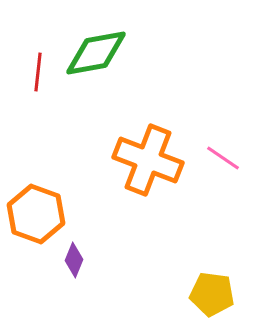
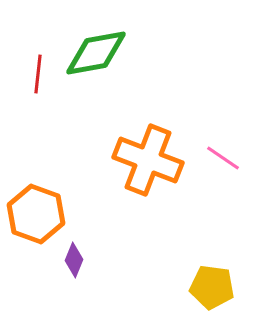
red line: moved 2 px down
yellow pentagon: moved 7 px up
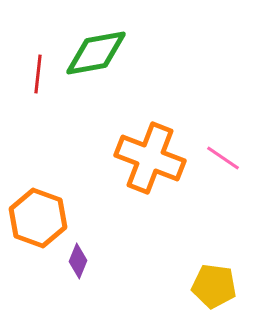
orange cross: moved 2 px right, 2 px up
orange hexagon: moved 2 px right, 4 px down
purple diamond: moved 4 px right, 1 px down
yellow pentagon: moved 2 px right, 1 px up
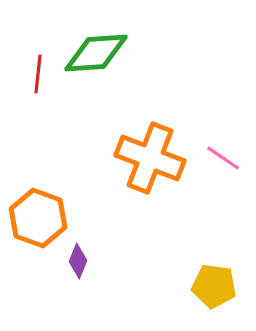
green diamond: rotated 6 degrees clockwise
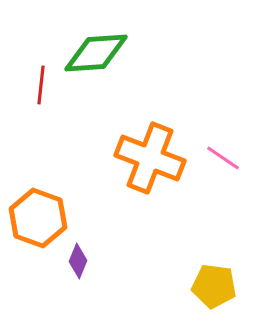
red line: moved 3 px right, 11 px down
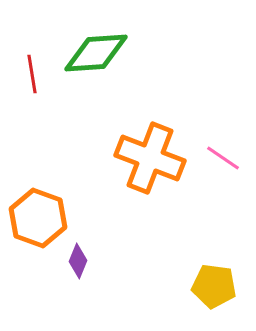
red line: moved 9 px left, 11 px up; rotated 15 degrees counterclockwise
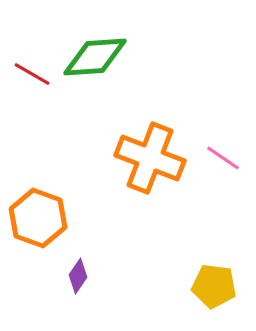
green diamond: moved 1 px left, 4 px down
red line: rotated 51 degrees counterclockwise
purple diamond: moved 15 px down; rotated 12 degrees clockwise
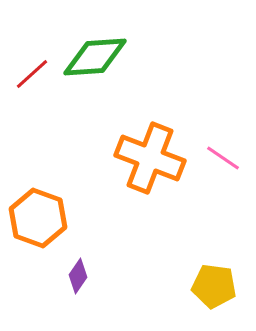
red line: rotated 72 degrees counterclockwise
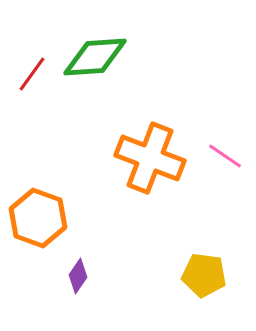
red line: rotated 12 degrees counterclockwise
pink line: moved 2 px right, 2 px up
yellow pentagon: moved 10 px left, 11 px up
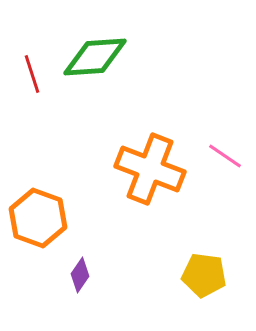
red line: rotated 54 degrees counterclockwise
orange cross: moved 11 px down
purple diamond: moved 2 px right, 1 px up
